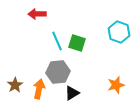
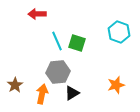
orange arrow: moved 3 px right, 5 px down
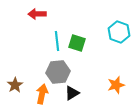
cyan line: rotated 18 degrees clockwise
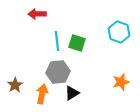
orange star: moved 5 px right, 3 px up
